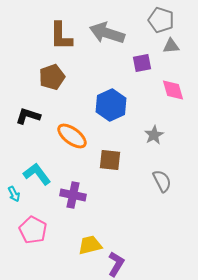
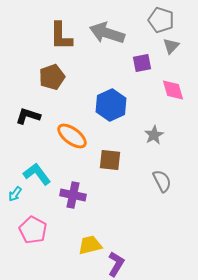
gray triangle: rotated 42 degrees counterclockwise
cyan arrow: moved 1 px right; rotated 63 degrees clockwise
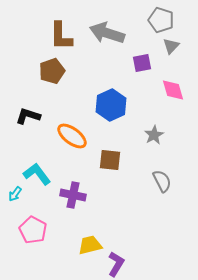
brown pentagon: moved 6 px up
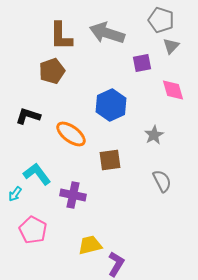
orange ellipse: moved 1 px left, 2 px up
brown square: rotated 15 degrees counterclockwise
